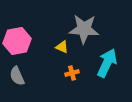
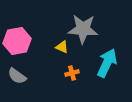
gray star: moved 1 px left
gray semicircle: rotated 30 degrees counterclockwise
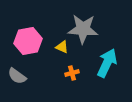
pink hexagon: moved 11 px right
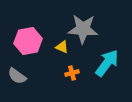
cyan arrow: rotated 12 degrees clockwise
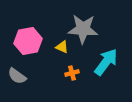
cyan arrow: moved 1 px left, 1 px up
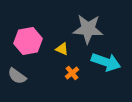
gray star: moved 5 px right
yellow triangle: moved 2 px down
cyan arrow: rotated 72 degrees clockwise
orange cross: rotated 24 degrees counterclockwise
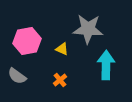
pink hexagon: moved 1 px left
cyan arrow: moved 3 px down; rotated 108 degrees counterclockwise
orange cross: moved 12 px left, 7 px down
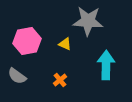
gray star: moved 8 px up
yellow triangle: moved 3 px right, 5 px up
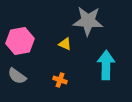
pink hexagon: moved 7 px left
orange cross: rotated 32 degrees counterclockwise
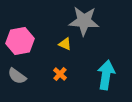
gray star: moved 4 px left
cyan arrow: moved 10 px down; rotated 8 degrees clockwise
orange cross: moved 6 px up; rotated 24 degrees clockwise
